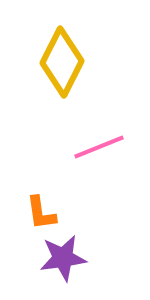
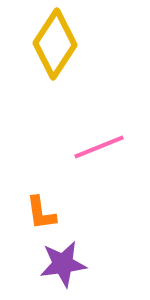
yellow diamond: moved 7 px left, 18 px up; rotated 6 degrees clockwise
purple star: moved 6 px down
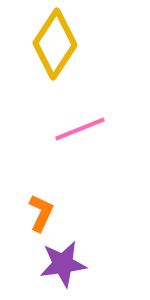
pink line: moved 19 px left, 18 px up
orange L-shape: rotated 147 degrees counterclockwise
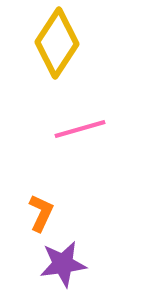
yellow diamond: moved 2 px right, 1 px up
pink line: rotated 6 degrees clockwise
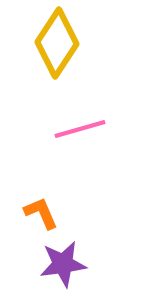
orange L-shape: rotated 48 degrees counterclockwise
